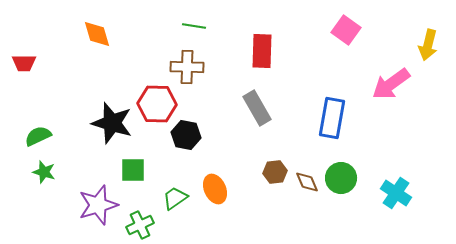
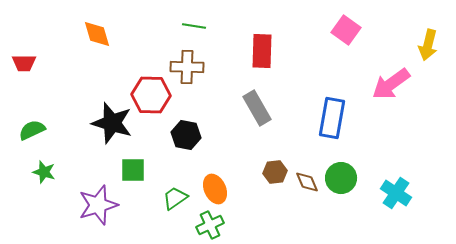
red hexagon: moved 6 px left, 9 px up
green semicircle: moved 6 px left, 6 px up
green cross: moved 70 px right
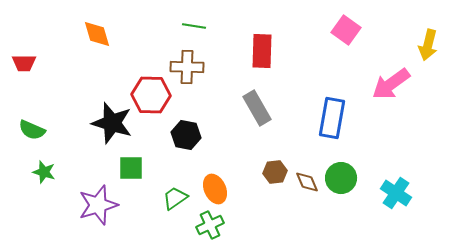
green semicircle: rotated 132 degrees counterclockwise
green square: moved 2 px left, 2 px up
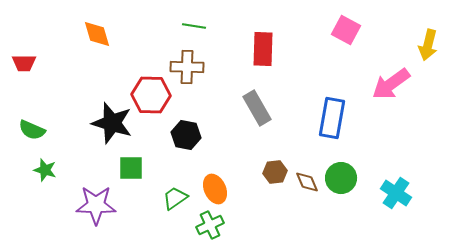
pink square: rotated 8 degrees counterclockwise
red rectangle: moved 1 px right, 2 px up
green star: moved 1 px right, 2 px up
purple star: moved 2 px left; rotated 18 degrees clockwise
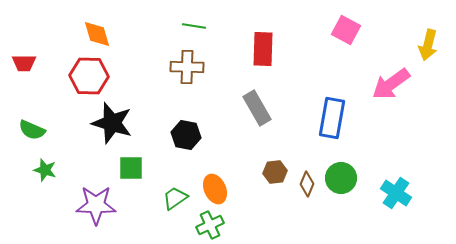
red hexagon: moved 62 px left, 19 px up
brown diamond: moved 2 px down; rotated 45 degrees clockwise
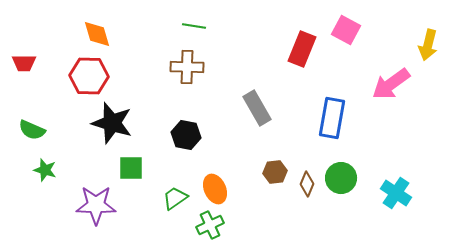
red rectangle: moved 39 px right; rotated 20 degrees clockwise
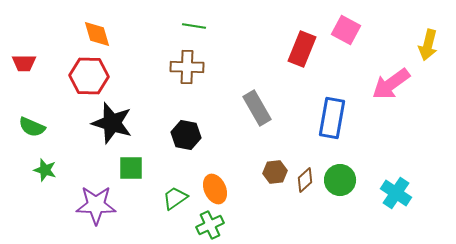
green semicircle: moved 3 px up
green circle: moved 1 px left, 2 px down
brown diamond: moved 2 px left, 4 px up; rotated 25 degrees clockwise
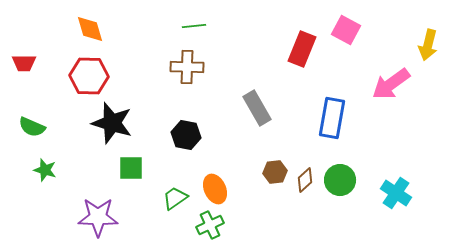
green line: rotated 15 degrees counterclockwise
orange diamond: moved 7 px left, 5 px up
purple star: moved 2 px right, 12 px down
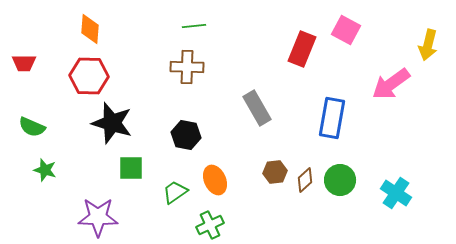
orange diamond: rotated 20 degrees clockwise
orange ellipse: moved 9 px up
green trapezoid: moved 6 px up
